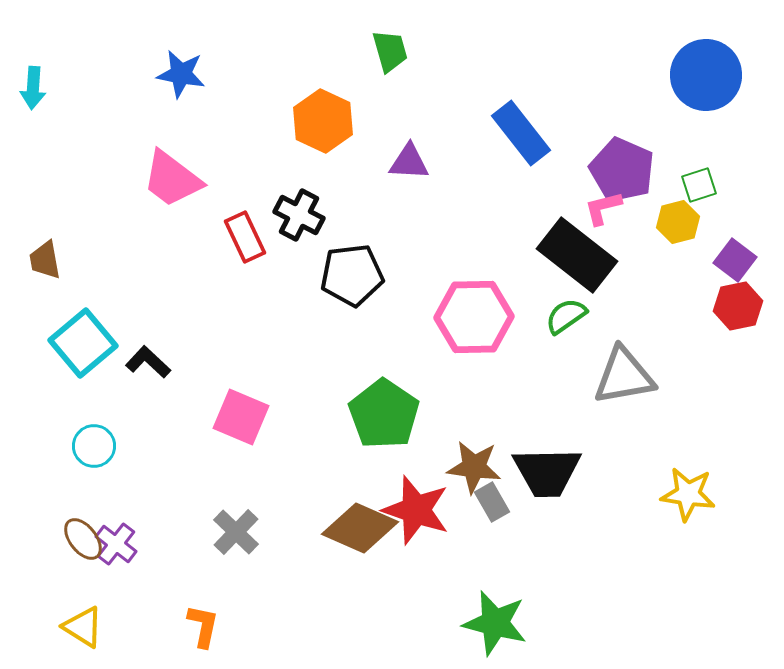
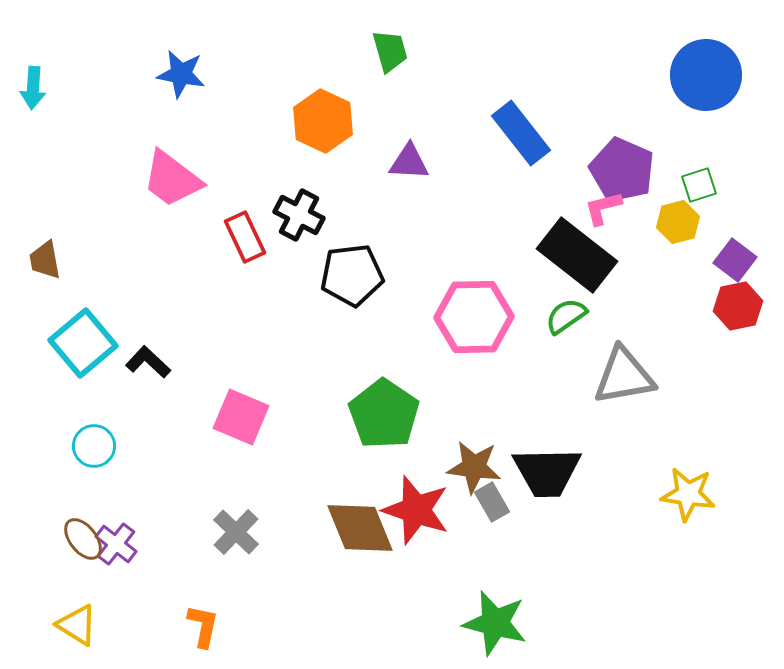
brown diamond: rotated 44 degrees clockwise
yellow triangle: moved 6 px left, 2 px up
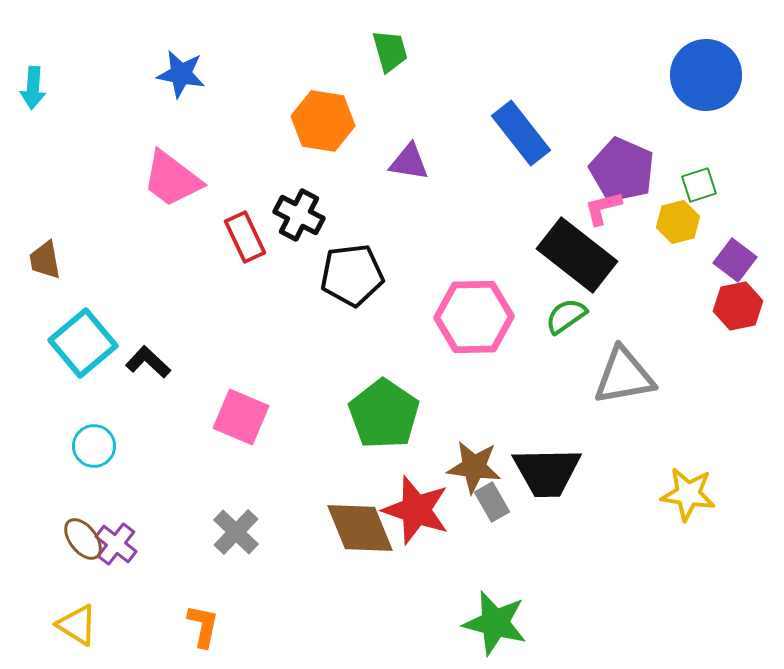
orange hexagon: rotated 16 degrees counterclockwise
purple triangle: rotated 6 degrees clockwise
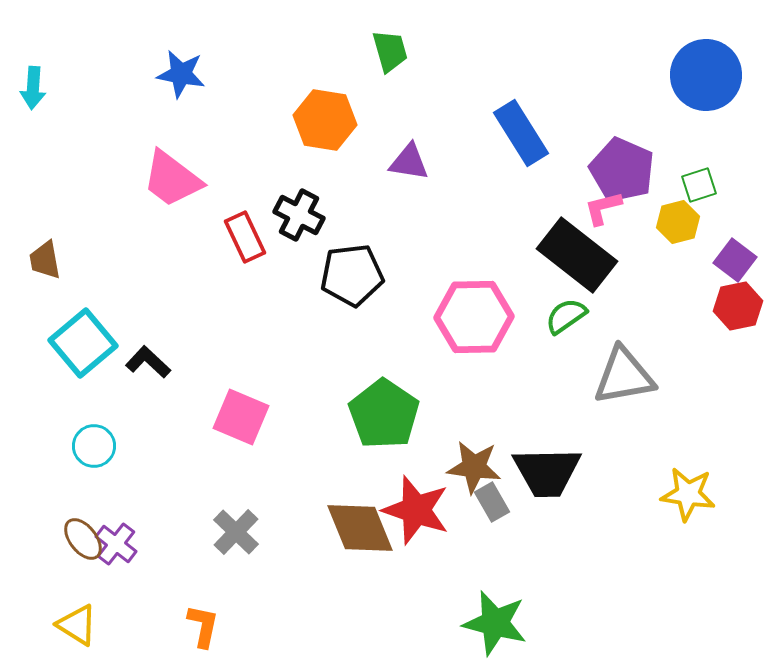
orange hexagon: moved 2 px right, 1 px up
blue rectangle: rotated 6 degrees clockwise
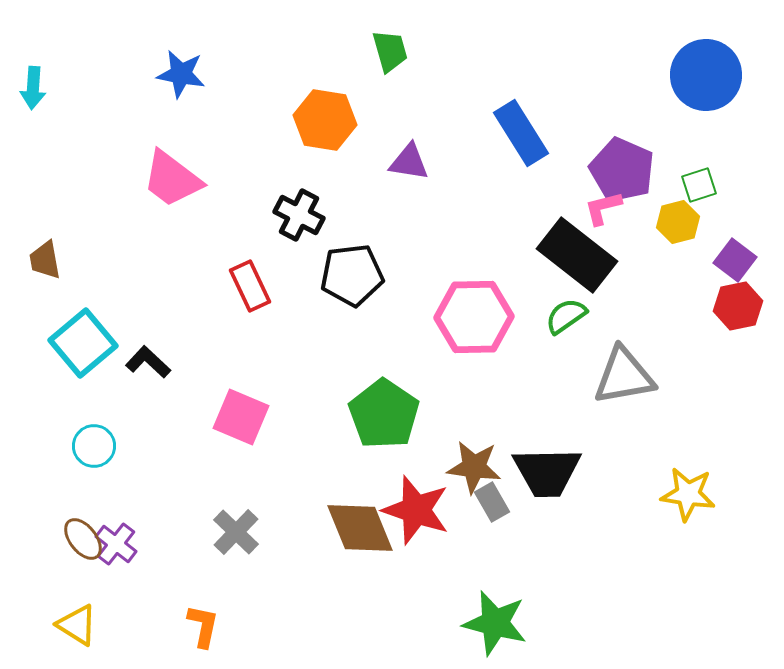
red rectangle: moved 5 px right, 49 px down
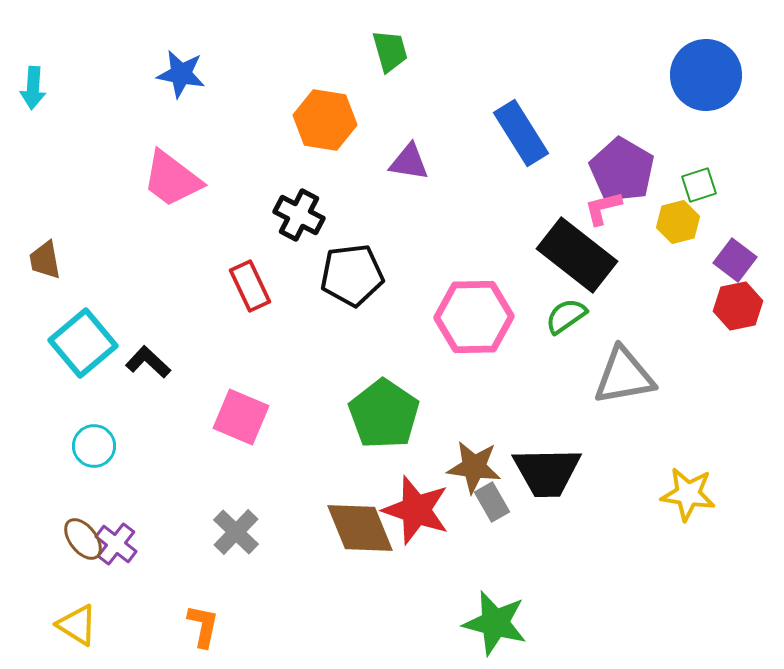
purple pentagon: rotated 6 degrees clockwise
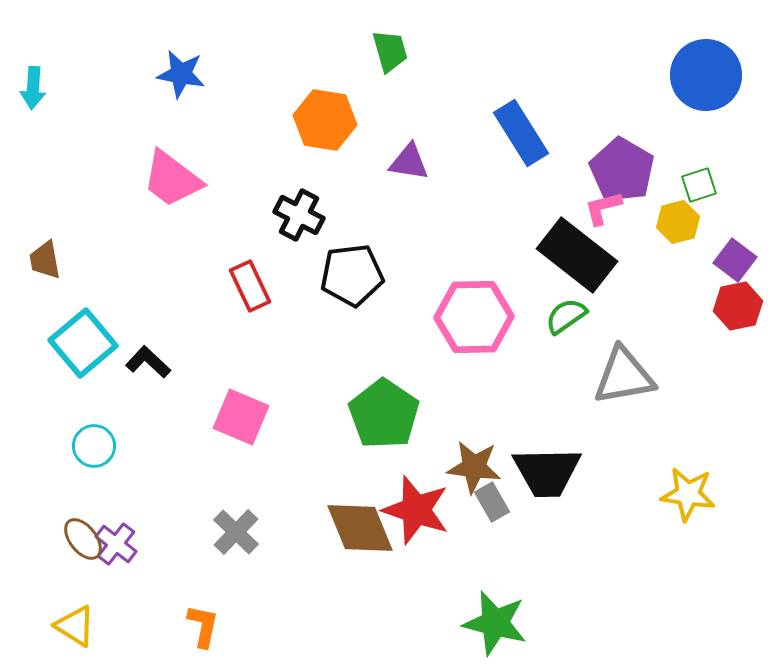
yellow triangle: moved 2 px left, 1 px down
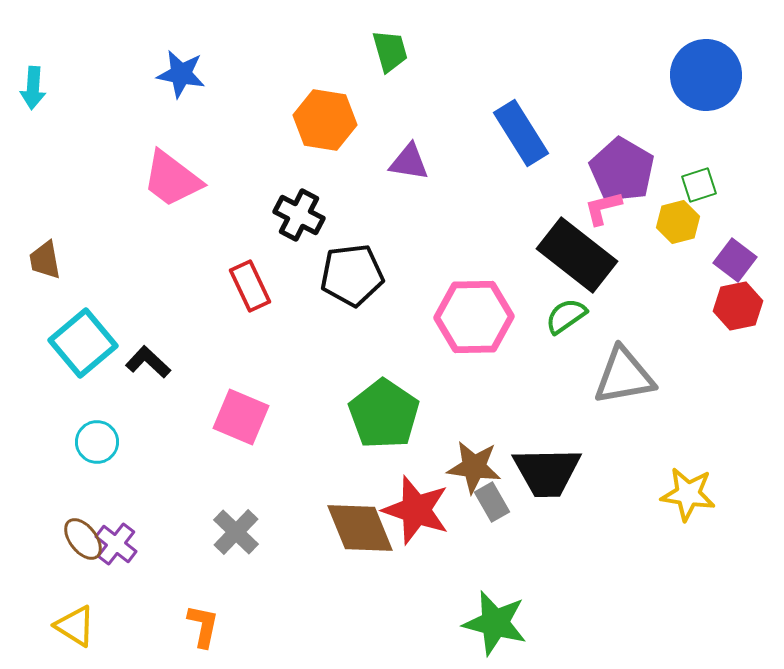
cyan circle: moved 3 px right, 4 px up
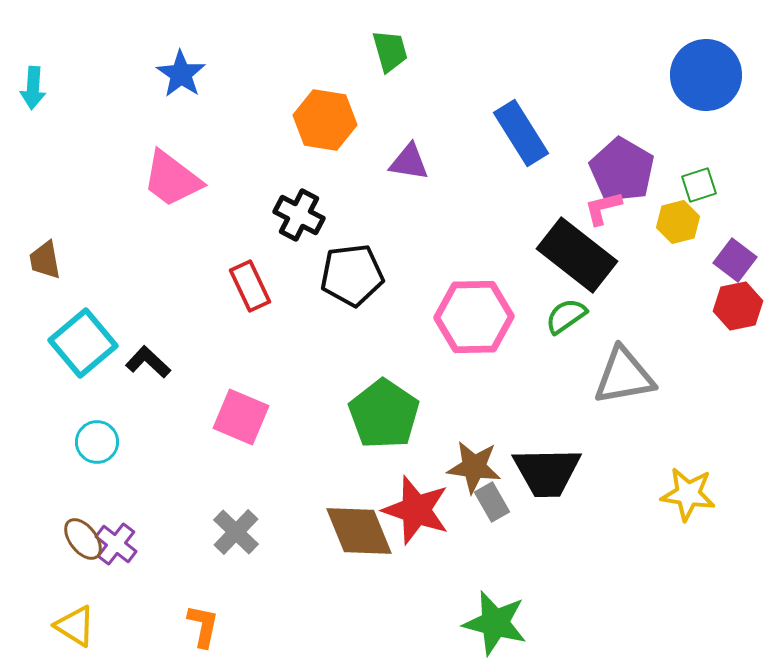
blue star: rotated 24 degrees clockwise
brown diamond: moved 1 px left, 3 px down
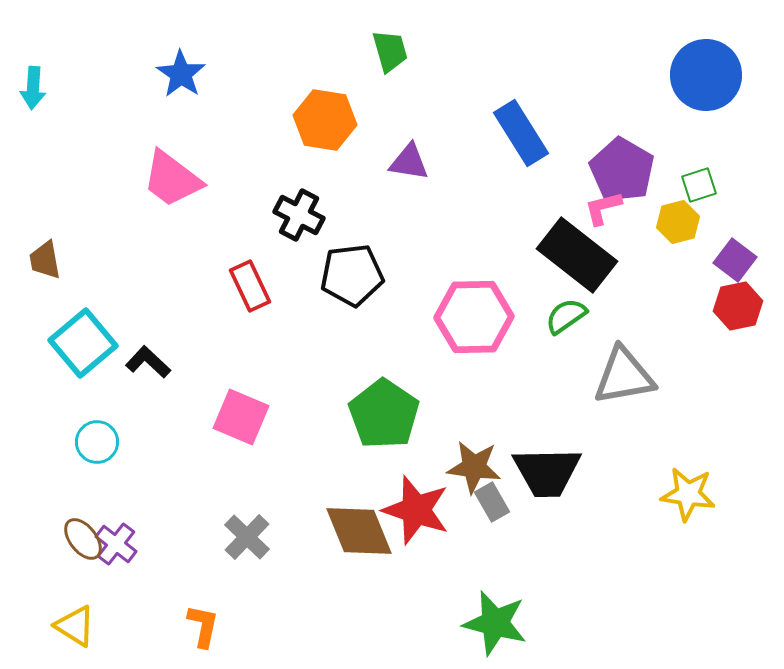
gray cross: moved 11 px right, 5 px down
